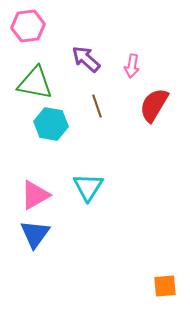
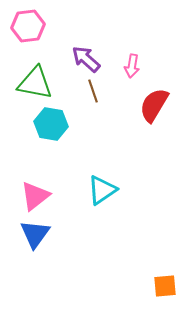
brown line: moved 4 px left, 15 px up
cyan triangle: moved 14 px right, 3 px down; rotated 24 degrees clockwise
pink triangle: moved 1 px down; rotated 8 degrees counterclockwise
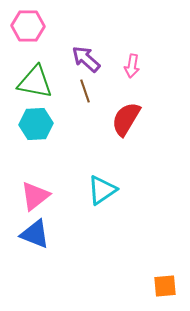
pink hexagon: rotated 8 degrees clockwise
green triangle: moved 1 px up
brown line: moved 8 px left
red semicircle: moved 28 px left, 14 px down
cyan hexagon: moved 15 px left; rotated 12 degrees counterclockwise
blue triangle: rotated 44 degrees counterclockwise
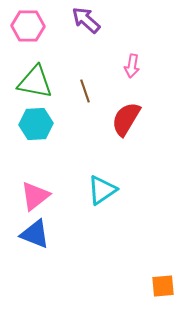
purple arrow: moved 39 px up
orange square: moved 2 px left
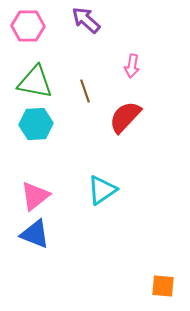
red semicircle: moved 1 px left, 2 px up; rotated 12 degrees clockwise
orange square: rotated 10 degrees clockwise
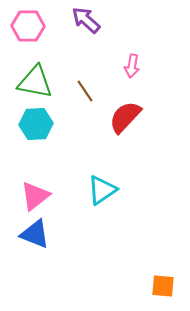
brown line: rotated 15 degrees counterclockwise
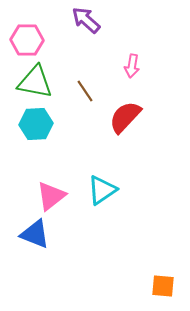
pink hexagon: moved 1 px left, 14 px down
pink triangle: moved 16 px right
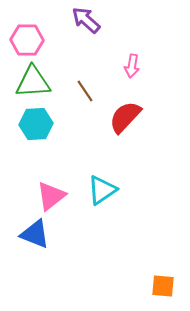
green triangle: moved 2 px left; rotated 15 degrees counterclockwise
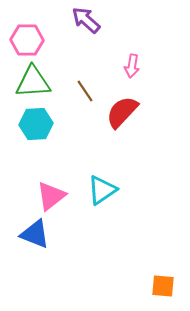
red semicircle: moved 3 px left, 5 px up
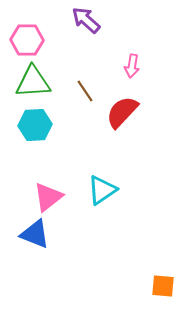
cyan hexagon: moved 1 px left, 1 px down
pink triangle: moved 3 px left, 1 px down
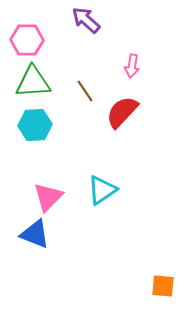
pink triangle: rotated 8 degrees counterclockwise
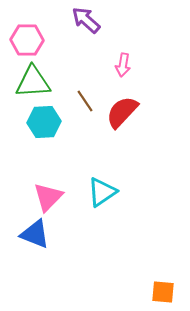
pink arrow: moved 9 px left, 1 px up
brown line: moved 10 px down
cyan hexagon: moved 9 px right, 3 px up
cyan triangle: moved 2 px down
orange square: moved 6 px down
